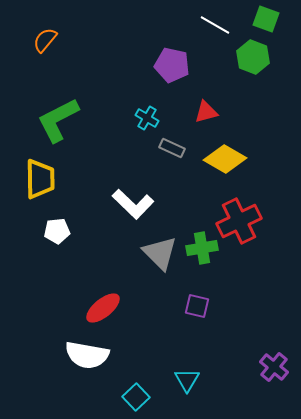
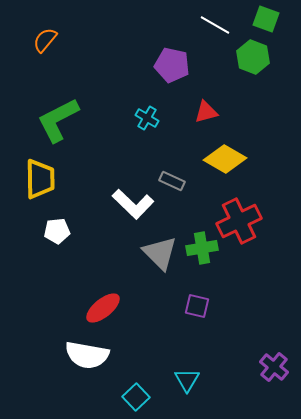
gray rectangle: moved 33 px down
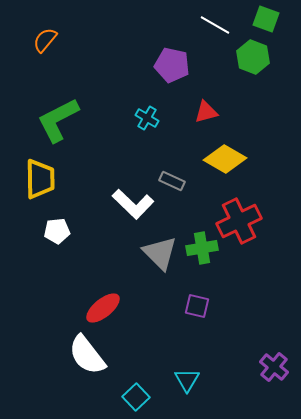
white semicircle: rotated 42 degrees clockwise
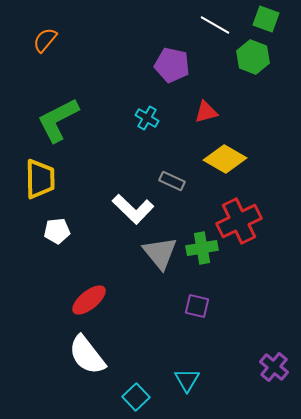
white L-shape: moved 5 px down
gray triangle: rotated 6 degrees clockwise
red ellipse: moved 14 px left, 8 px up
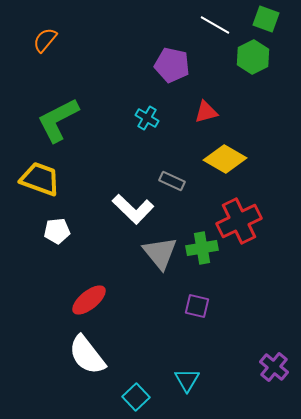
green hexagon: rotated 12 degrees clockwise
yellow trapezoid: rotated 69 degrees counterclockwise
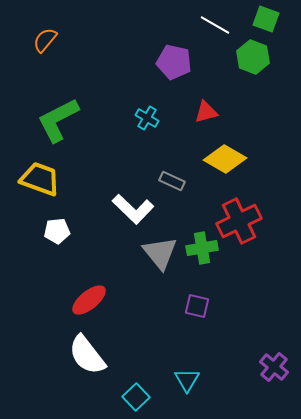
green hexagon: rotated 12 degrees counterclockwise
purple pentagon: moved 2 px right, 3 px up
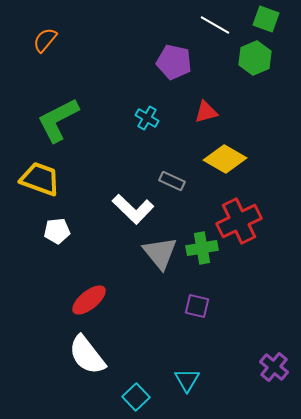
green hexagon: moved 2 px right, 1 px down; rotated 16 degrees clockwise
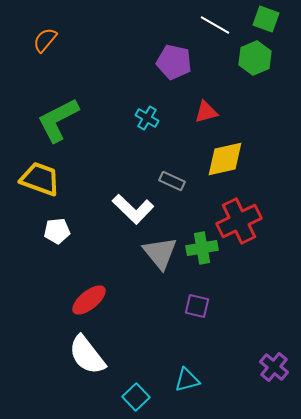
yellow diamond: rotated 42 degrees counterclockwise
cyan triangle: rotated 44 degrees clockwise
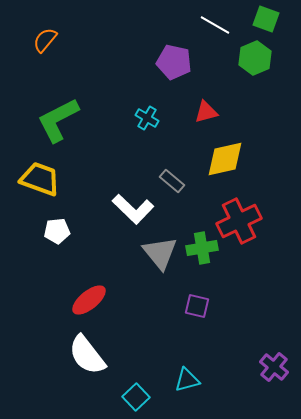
gray rectangle: rotated 15 degrees clockwise
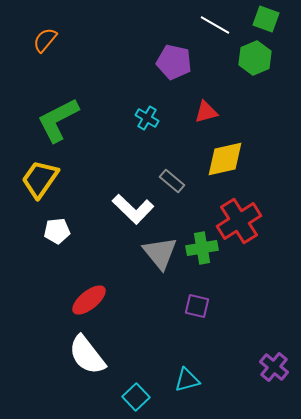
yellow trapezoid: rotated 75 degrees counterclockwise
red cross: rotated 6 degrees counterclockwise
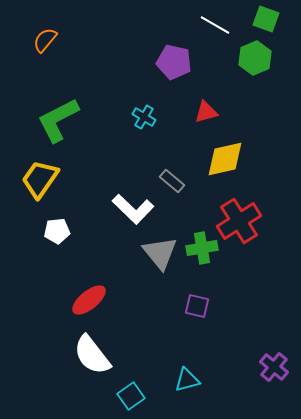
cyan cross: moved 3 px left, 1 px up
white semicircle: moved 5 px right
cyan square: moved 5 px left, 1 px up; rotated 8 degrees clockwise
